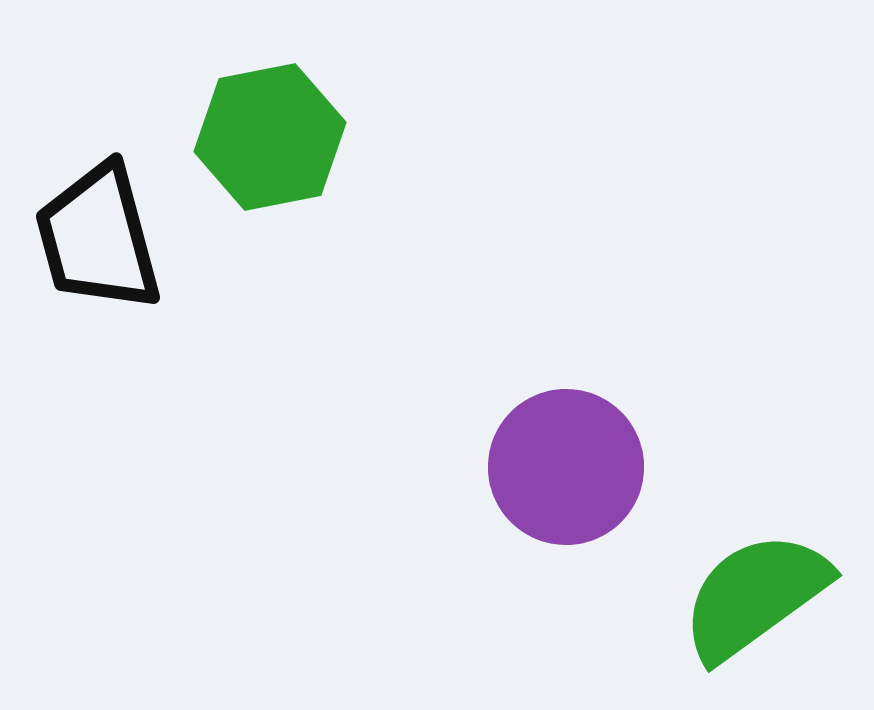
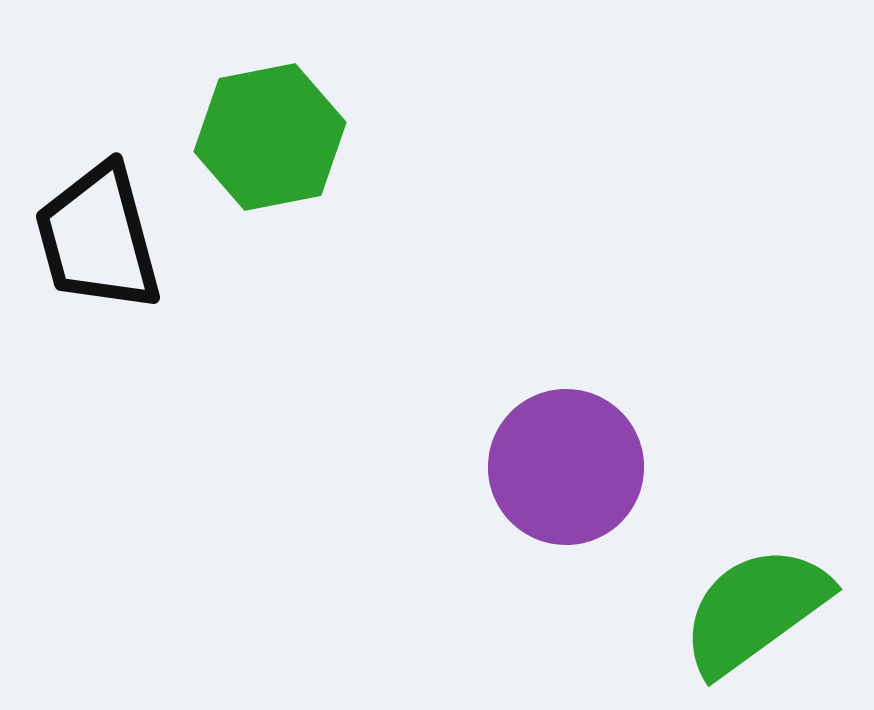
green semicircle: moved 14 px down
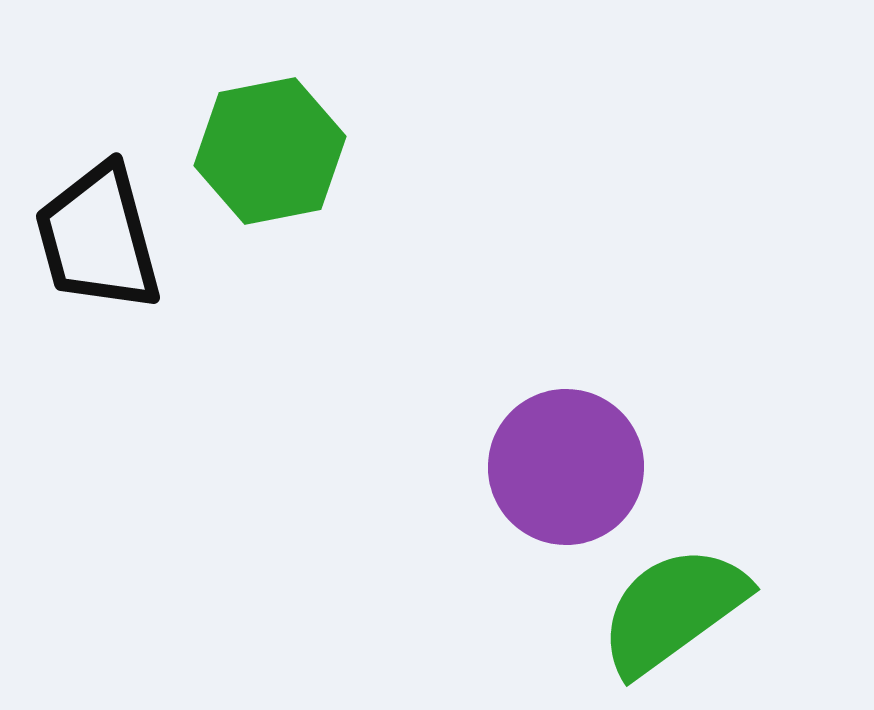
green hexagon: moved 14 px down
green semicircle: moved 82 px left
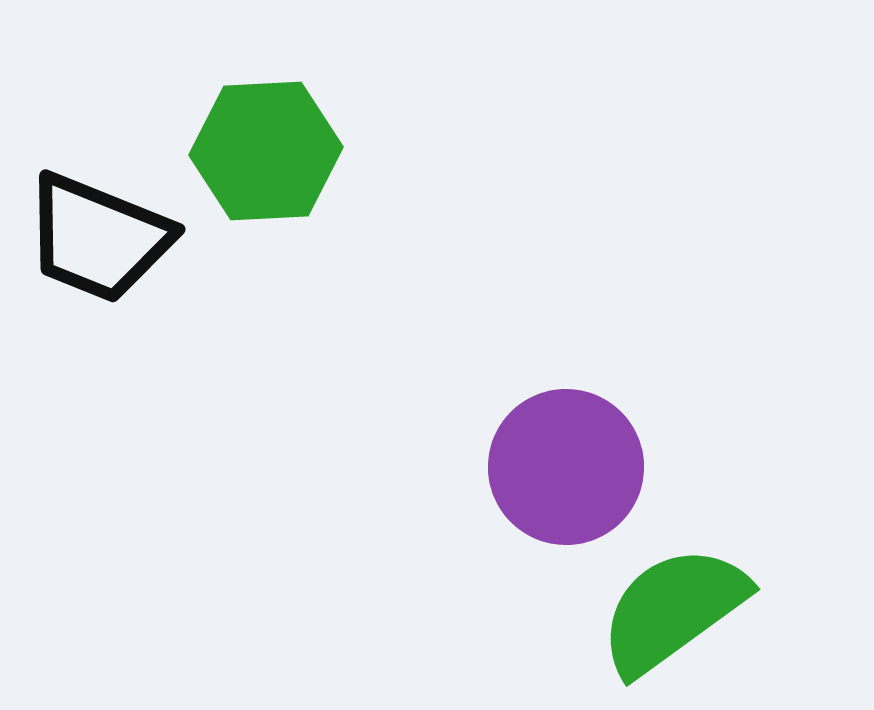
green hexagon: moved 4 px left; rotated 8 degrees clockwise
black trapezoid: rotated 53 degrees counterclockwise
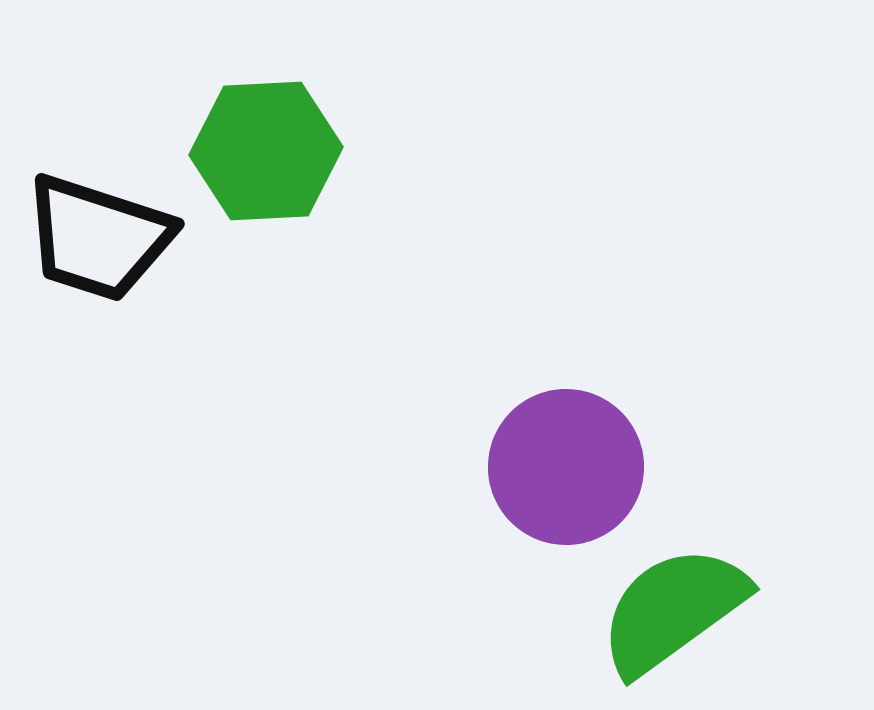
black trapezoid: rotated 4 degrees counterclockwise
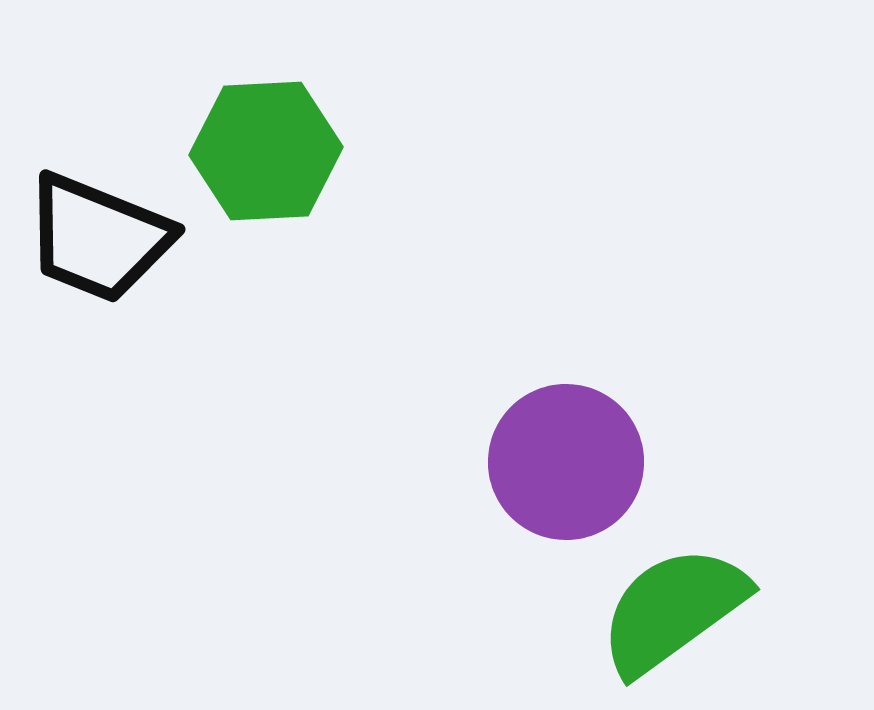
black trapezoid: rotated 4 degrees clockwise
purple circle: moved 5 px up
